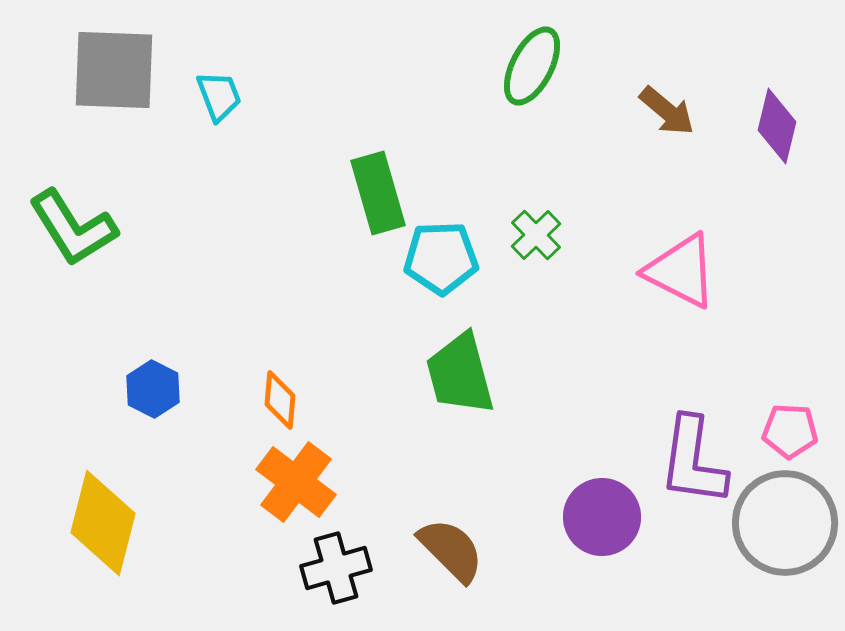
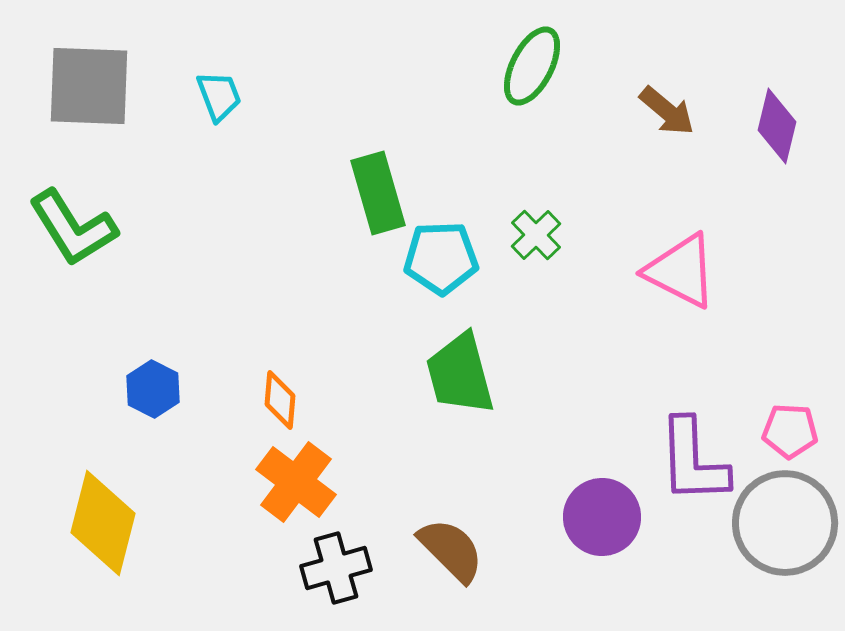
gray square: moved 25 px left, 16 px down
purple L-shape: rotated 10 degrees counterclockwise
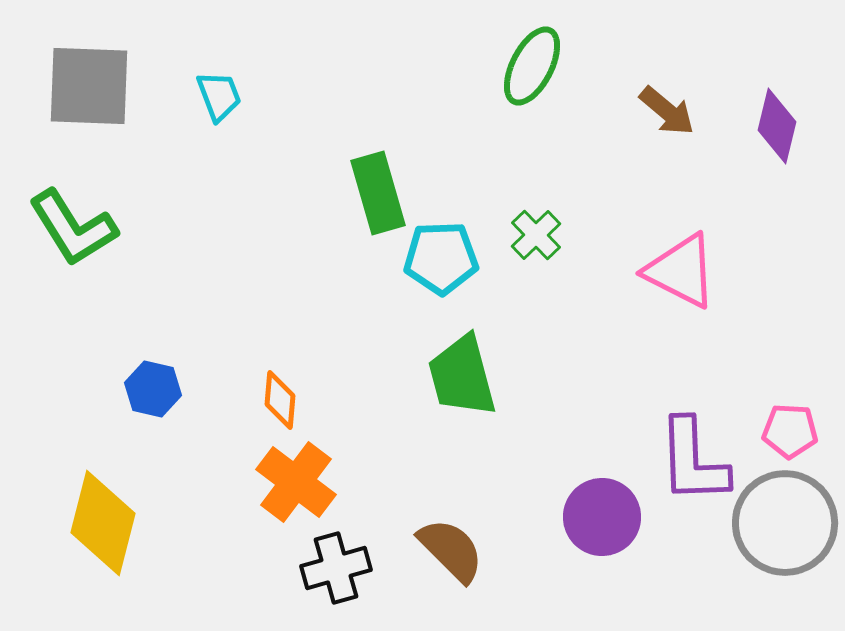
green trapezoid: moved 2 px right, 2 px down
blue hexagon: rotated 14 degrees counterclockwise
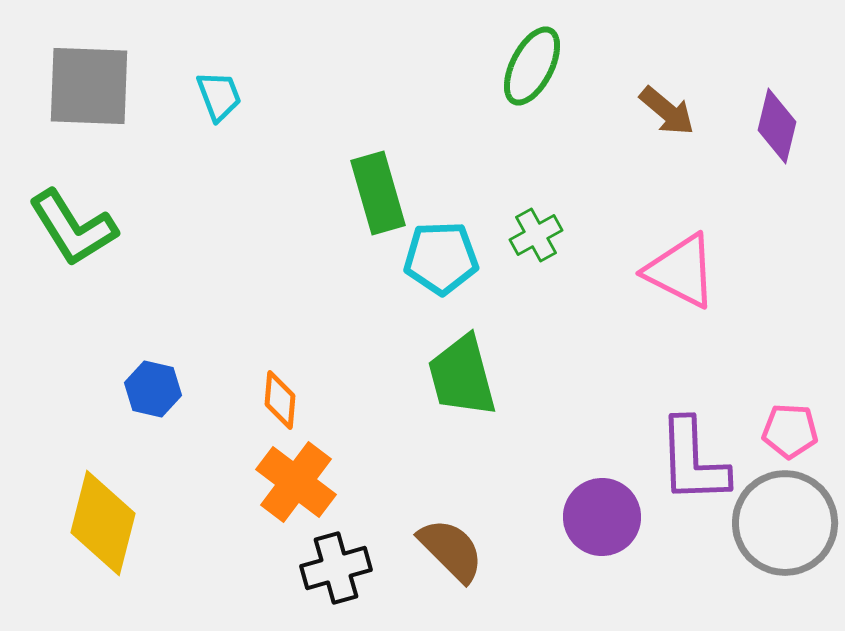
green cross: rotated 15 degrees clockwise
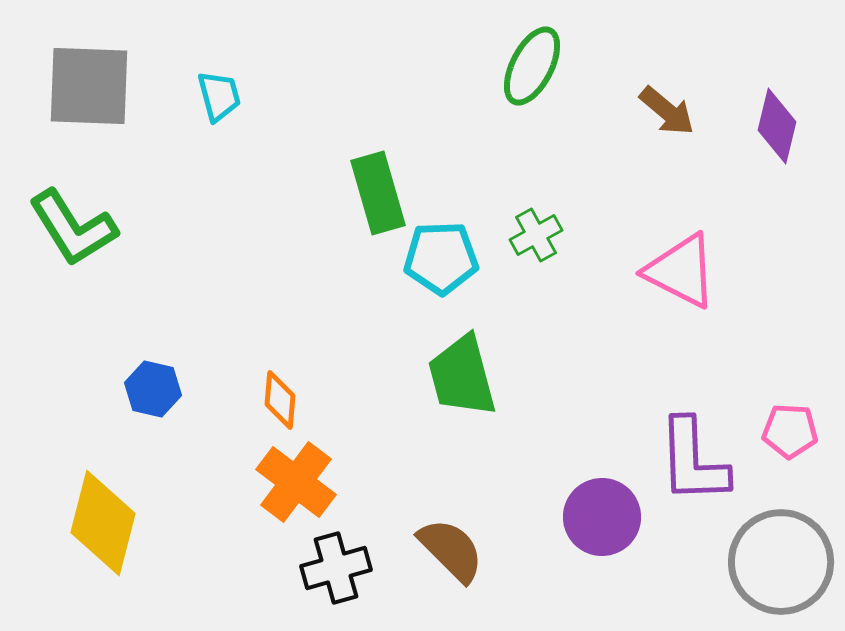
cyan trapezoid: rotated 6 degrees clockwise
gray circle: moved 4 px left, 39 px down
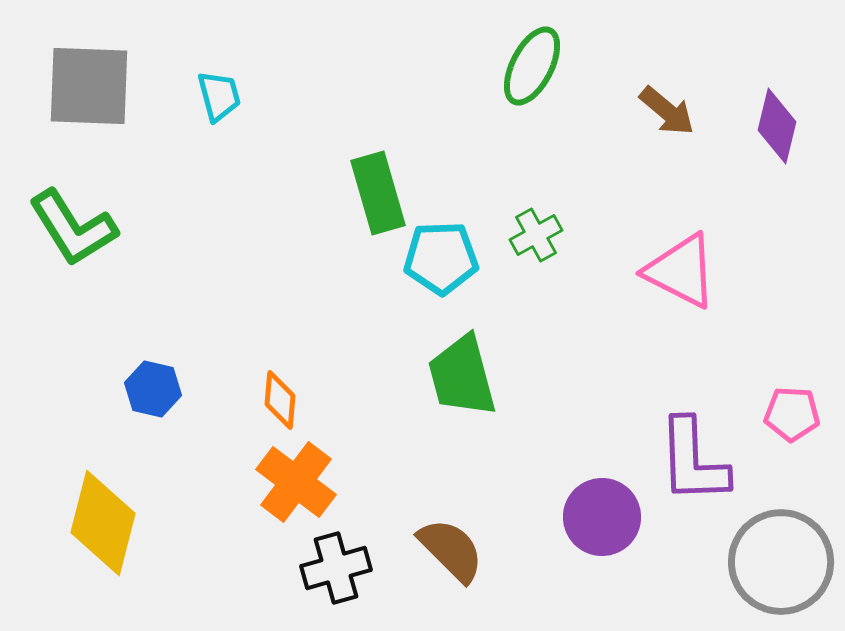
pink pentagon: moved 2 px right, 17 px up
